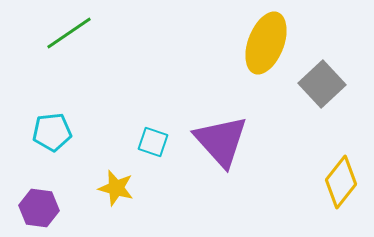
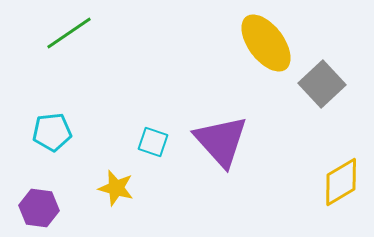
yellow ellipse: rotated 58 degrees counterclockwise
yellow diamond: rotated 21 degrees clockwise
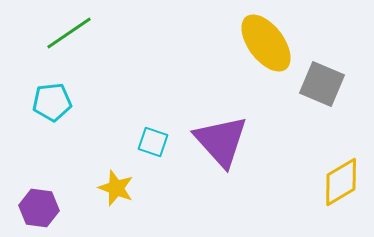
gray square: rotated 24 degrees counterclockwise
cyan pentagon: moved 30 px up
yellow star: rotated 6 degrees clockwise
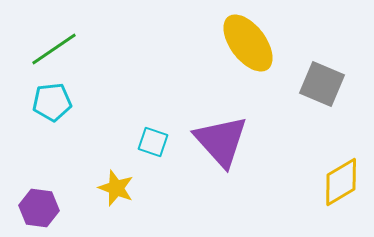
green line: moved 15 px left, 16 px down
yellow ellipse: moved 18 px left
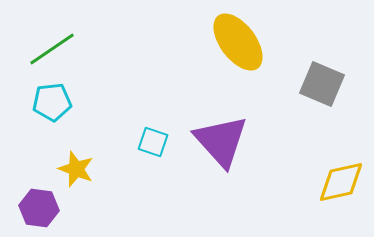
yellow ellipse: moved 10 px left, 1 px up
green line: moved 2 px left
yellow diamond: rotated 18 degrees clockwise
yellow star: moved 40 px left, 19 px up
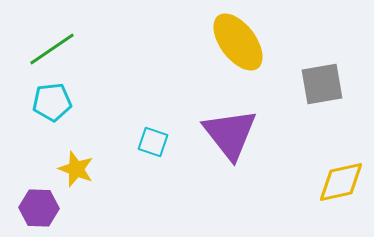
gray square: rotated 33 degrees counterclockwise
purple triangle: moved 9 px right, 7 px up; rotated 4 degrees clockwise
purple hexagon: rotated 6 degrees counterclockwise
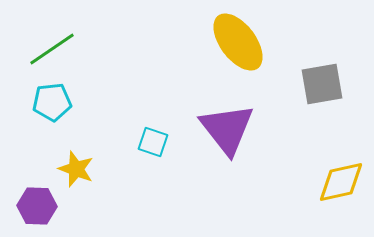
purple triangle: moved 3 px left, 5 px up
purple hexagon: moved 2 px left, 2 px up
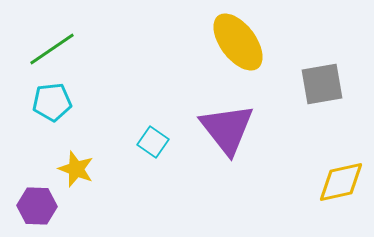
cyan square: rotated 16 degrees clockwise
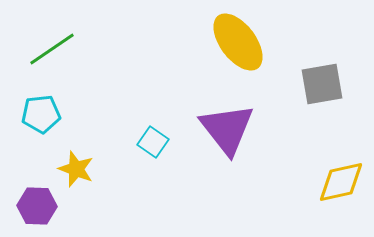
cyan pentagon: moved 11 px left, 12 px down
